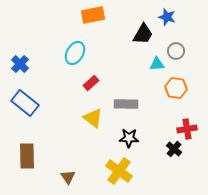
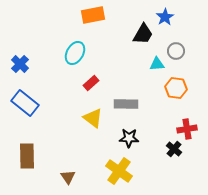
blue star: moved 2 px left; rotated 24 degrees clockwise
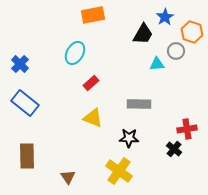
orange hexagon: moved 16 px right, 56 px up; rotated 10 degrees clockwise
gray rectangle: moved 13 px right
yellow triangle: rotated 15 degrees counterclockwise
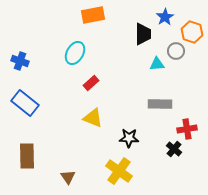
black trapezoid: rotated 30 degrees counterclockwise
blue cross: moved 3 px up; rotated 24 degrees counterclockwise
gray rectangle: moved 21 px right
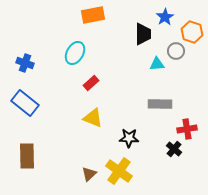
blue cross: moved 5 px right, 2 px down
brown triangle: moved 21 px right, 3 px up; rotated 21 degrees clockwise
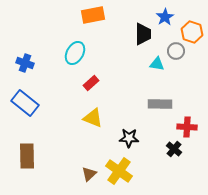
cyan triangle: rotated 14 degrees clockwise
red cross: moved 2 px up; rotated 12 degrees clockwise
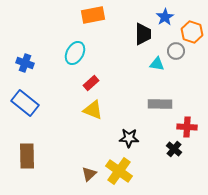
yellow triangle: moved 8 px up
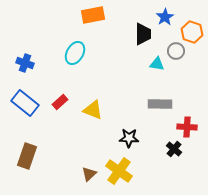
red rectangle: moved 31 px left, 19 px down
brown rectangle: rotated 20 degrees clockwise
